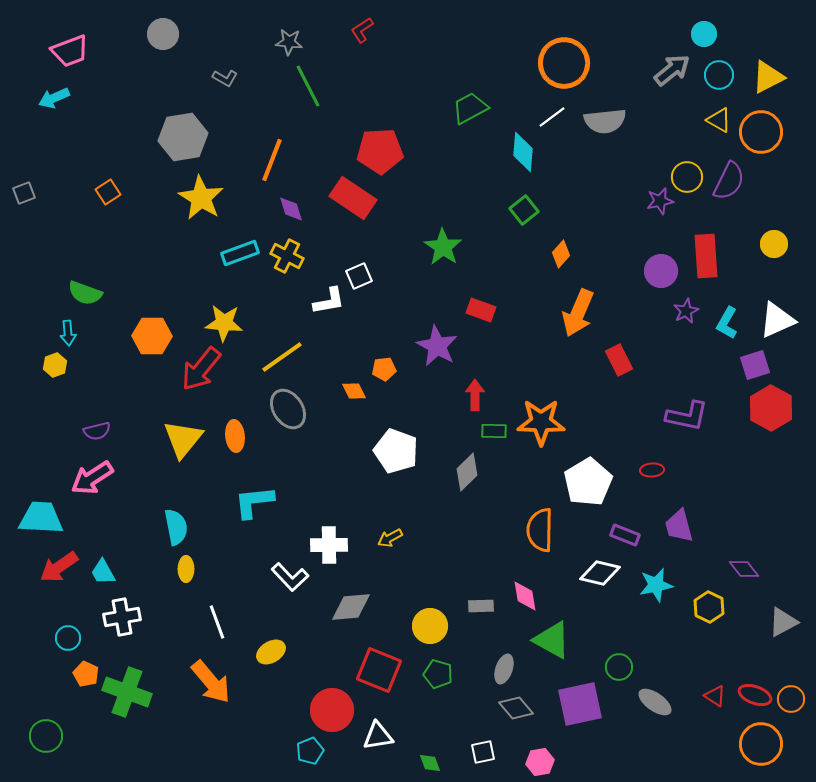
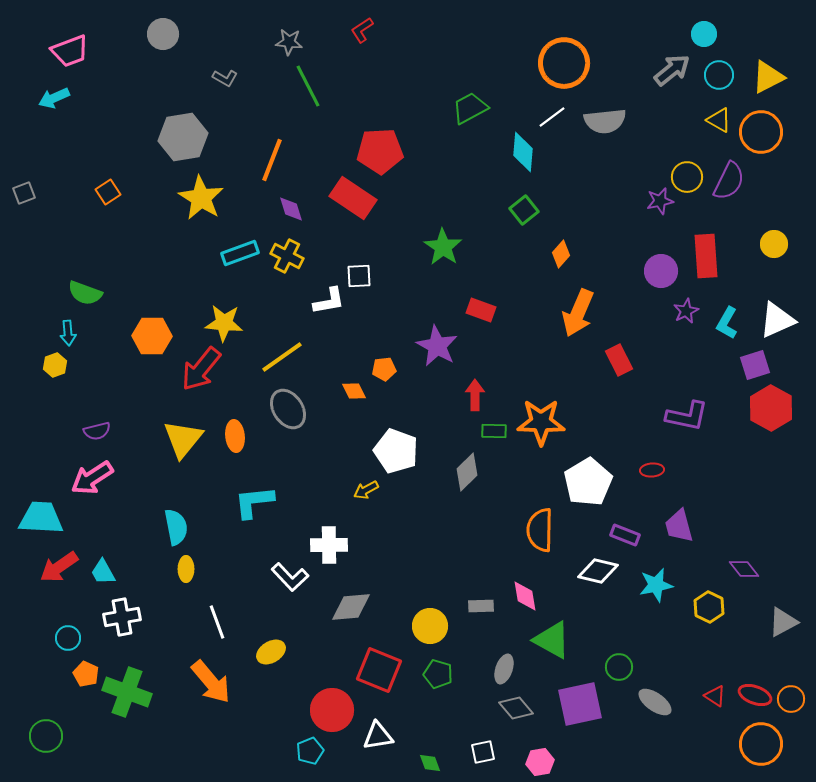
white square at (359, 276): rotated 20 degrees clockwise
yellow arrow at (390, 538): moved 24 px left, 48 px up
white diamond at (600, 573): moved 2 px left, 2 px up
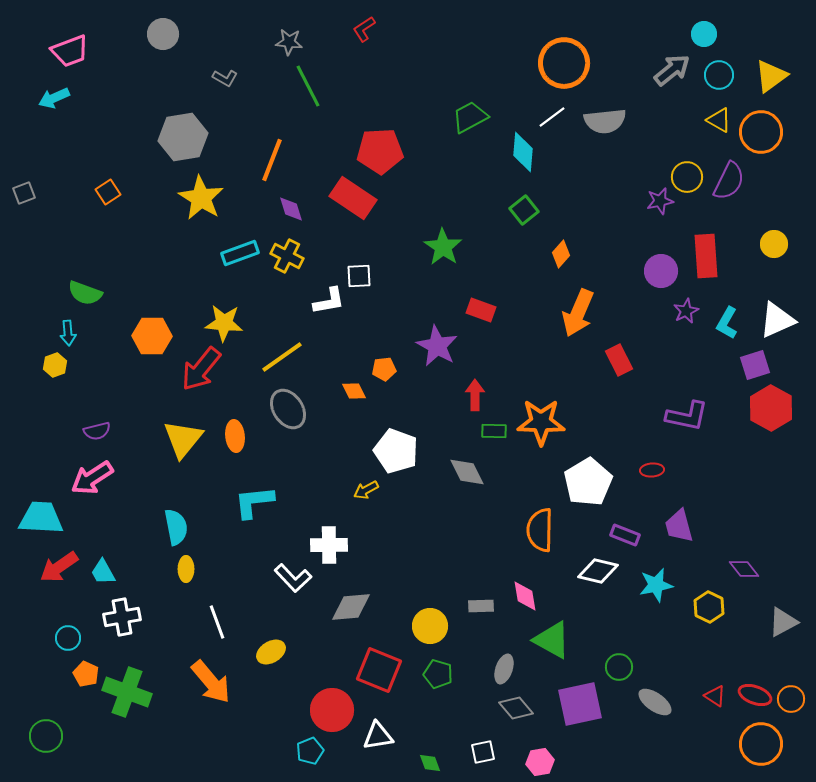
red L-shape at (362, 30): moved 2 px right, 1 px up
yellow triangle at (768, 77): moved 3 px right, 1 px up; rotated 9 degrees counterclockwise
green trapezoid at (470, 108): moved 9 px down
gray diamond at (467, 472): rotated 72 degrees counterclockwise
white L-shape at (290, 577): moved 3 px right, 1 px down
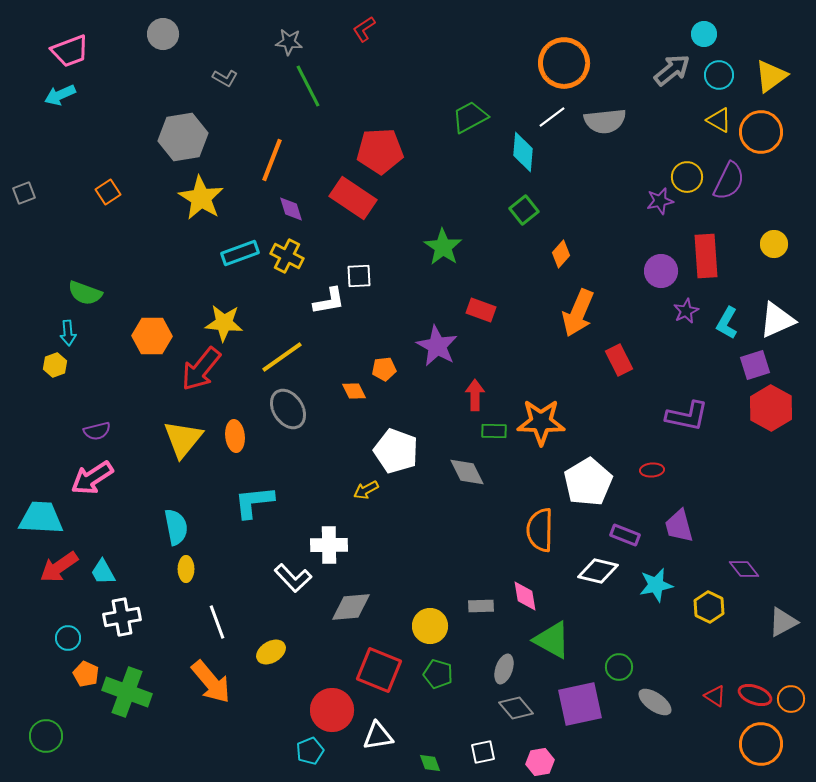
cyan arrow at (54, 98): moved 6 px right, 3 px up
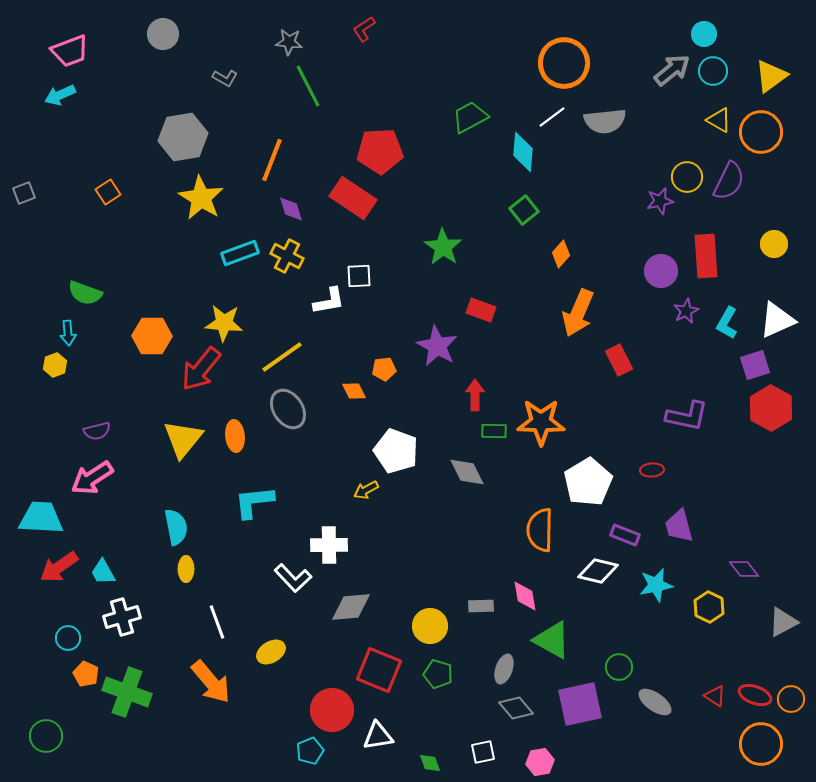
cyan circle at (719, 75): moved 6 px left, 4 px up
white cross at (122, 617): rotated 6 degrees counterclockwise
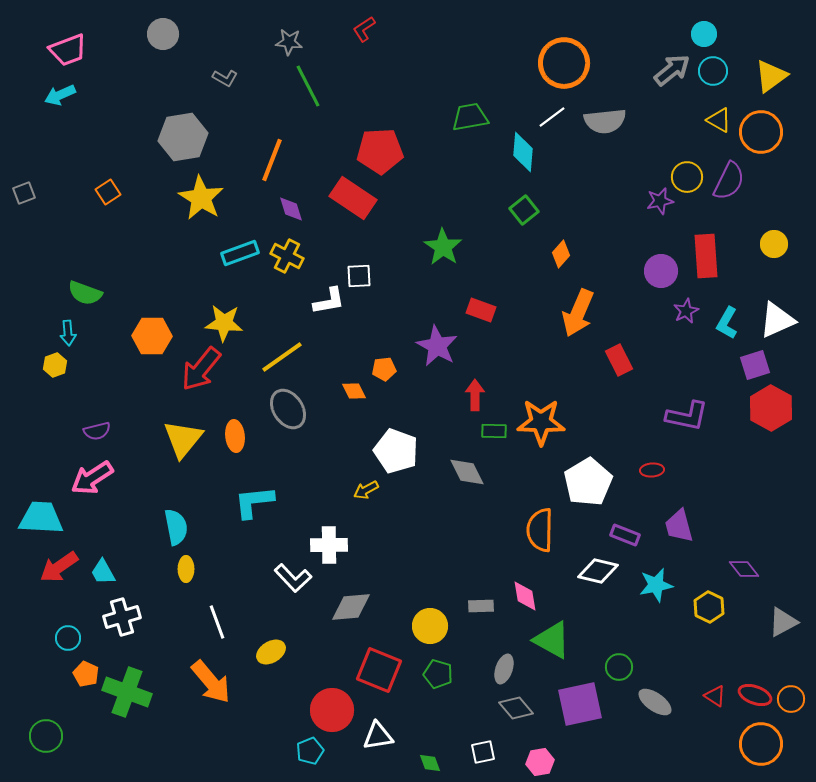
pink trapezoid at (70, 51): moved 2 px left, 1 px up
green trapezoid at (470, 117): rotated 18 degrees clockwise
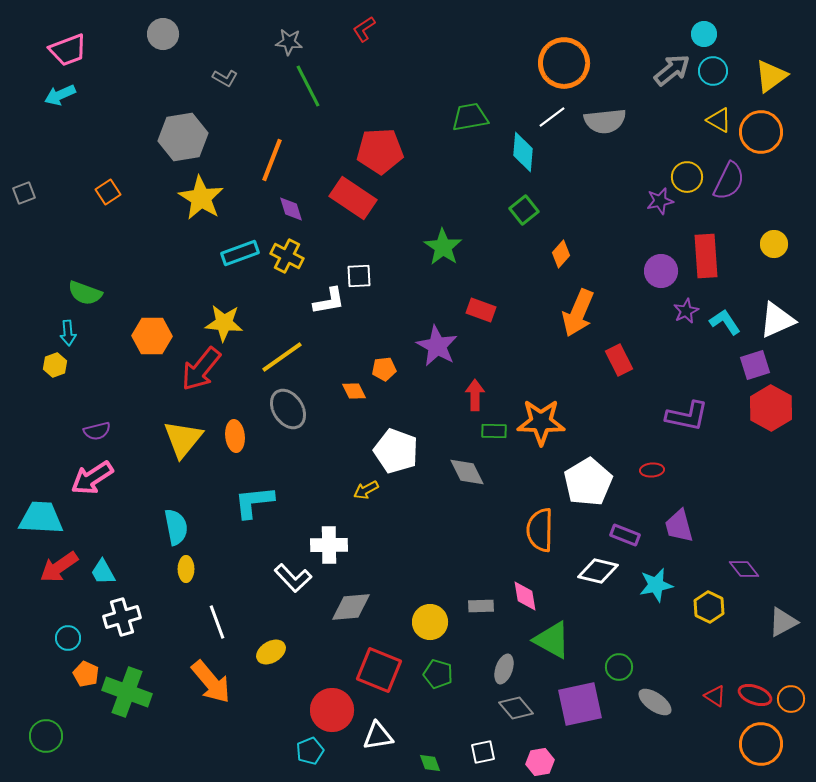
cyan L-shape at (727, 323): moved 2 px left, 1 px up; rotated 116 degrees clockwise
yellow circle at (430, 626): moved 4 px up
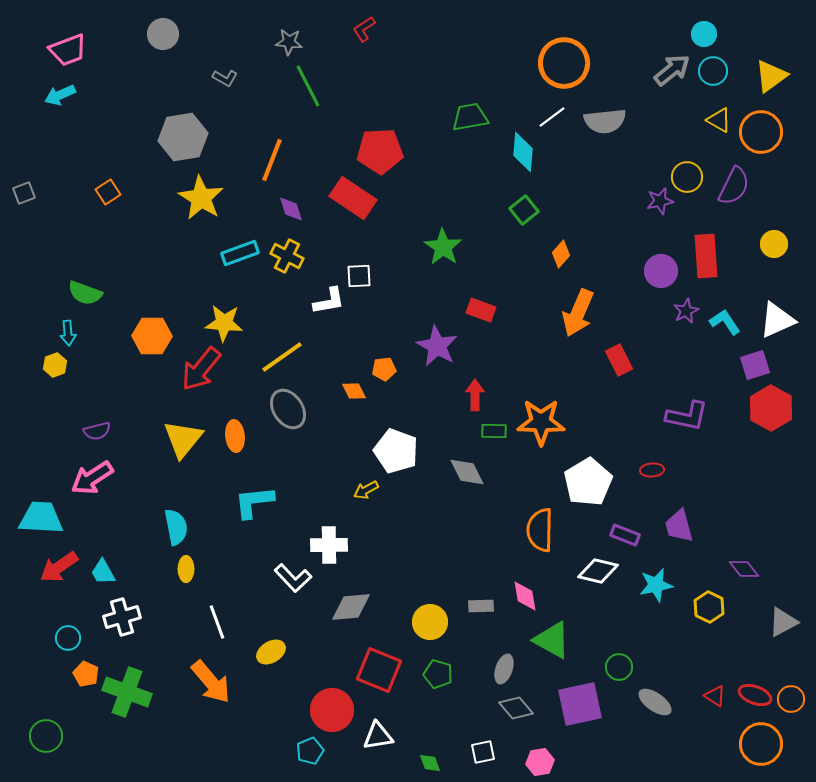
purple semicircle at (729, 181): moved 5 px right, 5 px down
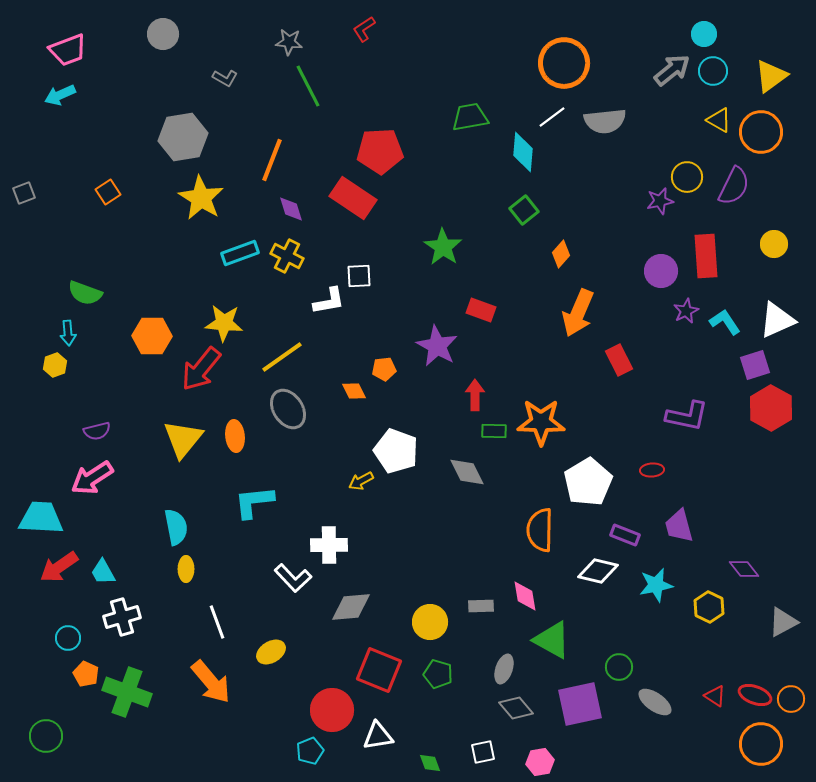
yellow arrow at (366, 490): moved 5 px left, 9 px up
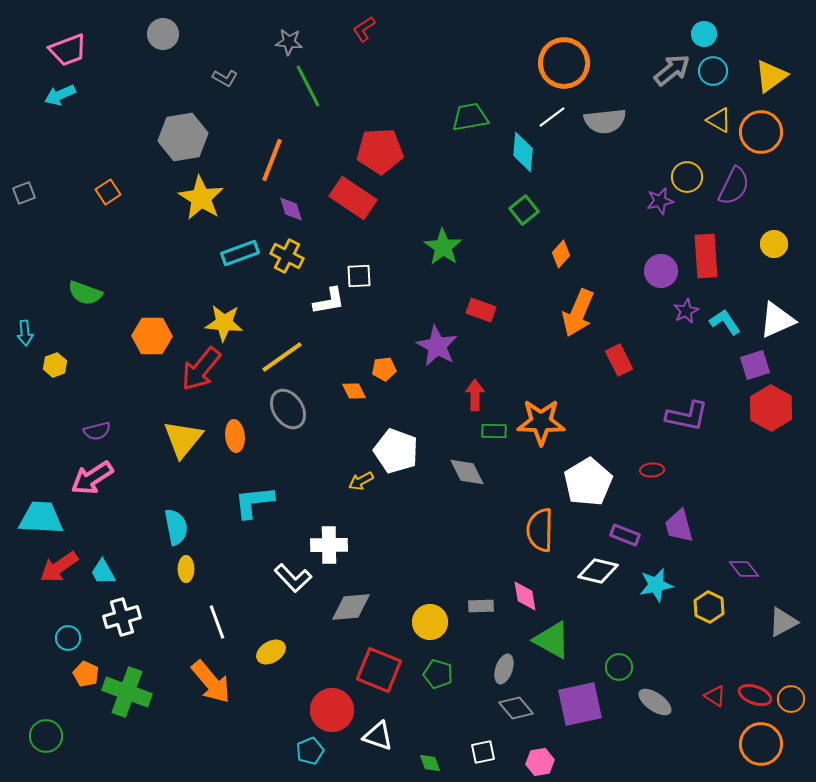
cyan arrow at (68, 333): moved 43 px left
white triangle at (378, 736): rotated 28 degrees clockwise
